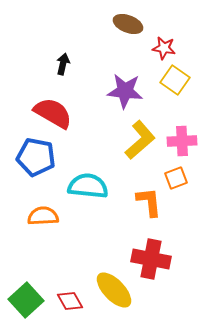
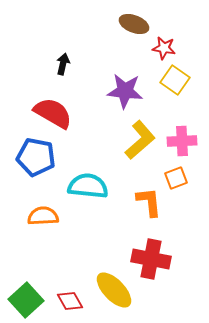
brown ellipse: moved 6 px right
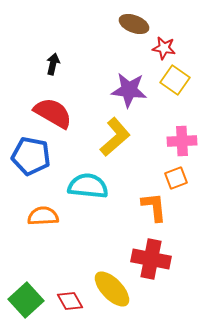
black arrow: moved 10 px left
purple star: moved 4 px right, 1 px up
yellow L-shape: moved 25 px left, 3 px up
blue pentagon: moved 5 px left, 1 px up
orange L-shape: moved 5 px right, 5 px down
yellow ellipse: moved 2 px left, 1 px up
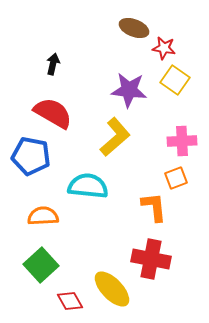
brown ellipse: moved 4 px down
green square: moved 15 px right, 35 px up
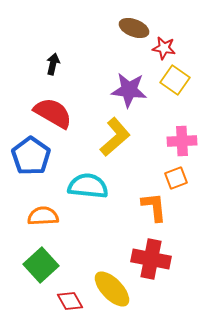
blue pentagon: rotated 24 degrees clockwise
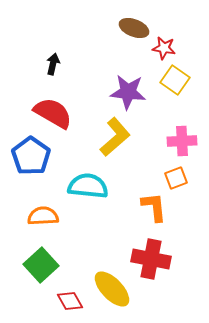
purple star: moved 1 px left, 2 px down
